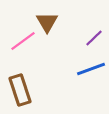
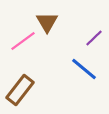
blue line: moved 7 px left; rotated 60 degrees clockwise
brown rectangle: rotated 56 degrees clockwise
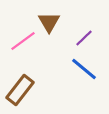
brown triangle: moved 2 px right
purple line: moved 10 px left
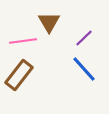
pink line: rotated 28 degrees clockwise
blue line: rotated 8 degrees clockwise
brown rectangle: moved 1 px left, 15 px up
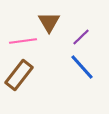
purple line: moved 3 px left, 1 px up
blue line: moved 2 px left, 2 px up
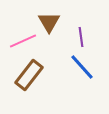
purple line: rotated 54 degrees counterclockwise
pink line: rotated 16 degrees counterclockwise
brown rectangle: moved 10 px right
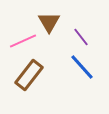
purple line: rotated 30 degrees counterclockwise
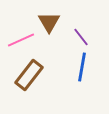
pink line: moved 2 px left, 1 px up
blue line: rotated 52 degrees clockwise
